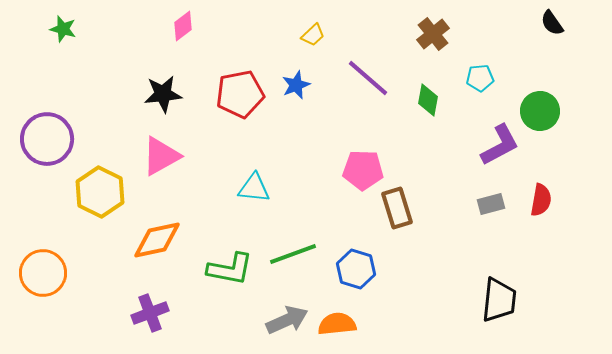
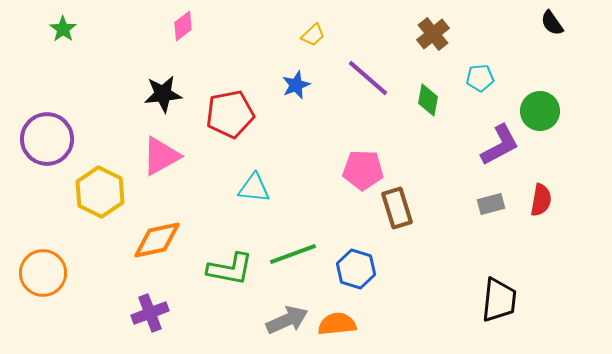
green star: rotated 20 degrees clockwise
red pentagon: moved 10 px left, 20 px down
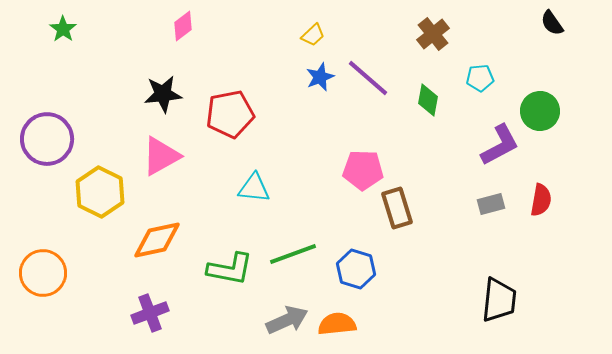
blue star: moved 24 px right, 8 px up
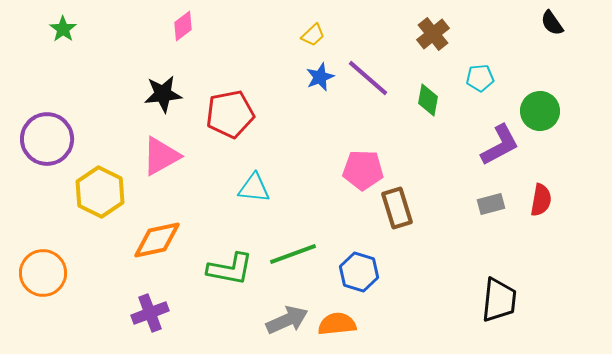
blue hexagon: moved 3 px right, 3 px down
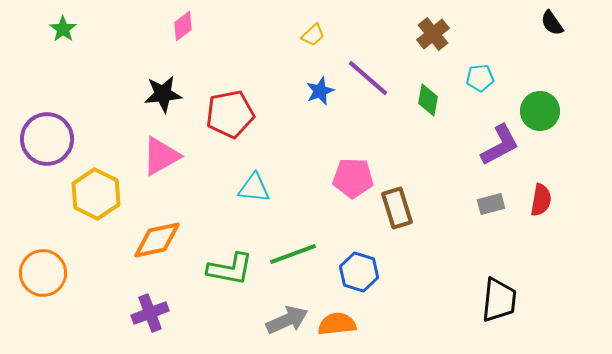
blue star: moved 14 px down
pink pentagon: moved 10 px left, 8 px down
yellow hexagon: moved 4 px left, 2 px down
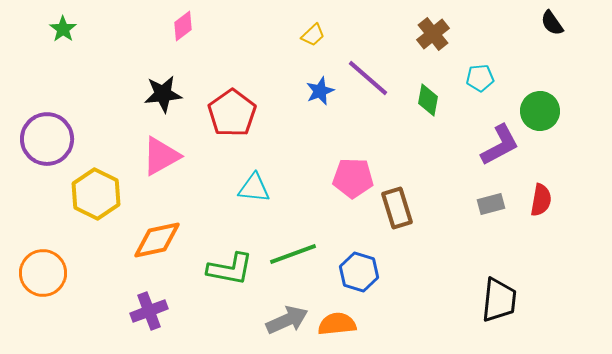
red pentagon: moved 2 px right, 1 px up; rotated 24 degrees counterclockwise
purple cross: moved 1 px left, 2 px up
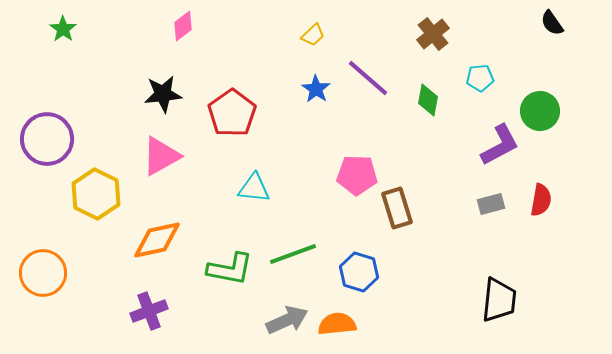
blue star: moved 4 px left, 2 px up; rotated 16 degrees counterclockwise
pink pentagon: moved 4 px right, 3 px up
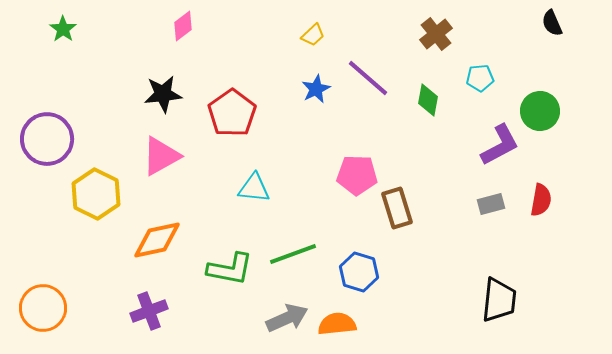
black semicircle: rotated 12 degrees clockwise
brown cross: moved 3 px right
blue star: rotated 12 degrees clockwise
orange circle: moved 35 px down
gray arrow: moved 2 px up
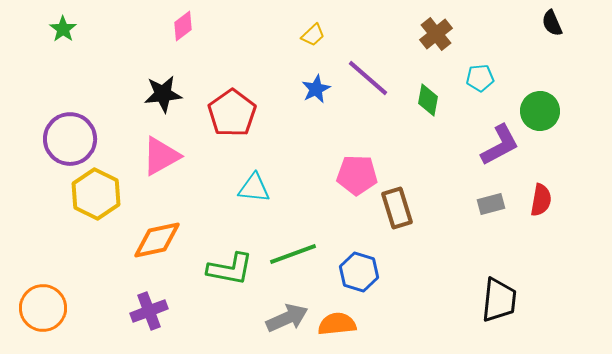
purple circle: moved 23 px right
